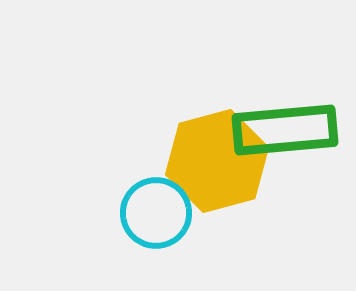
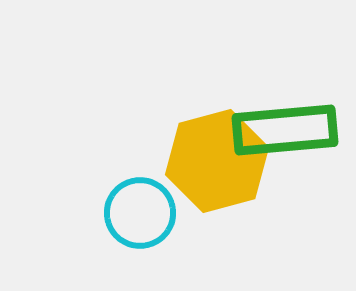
cyan circle: moved 16 px left
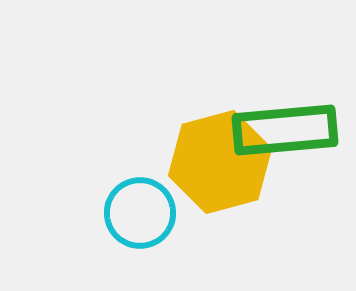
yellow hexagon: moved 3 px right, 1 px down
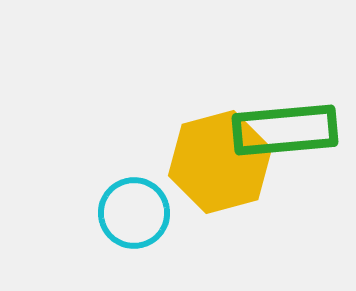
cyan circle: moved 6 px left
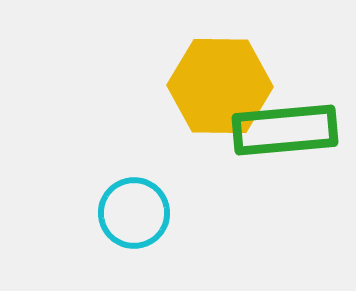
yellow hexagon: moved 76 px up; rotated 16 degrees clockwise
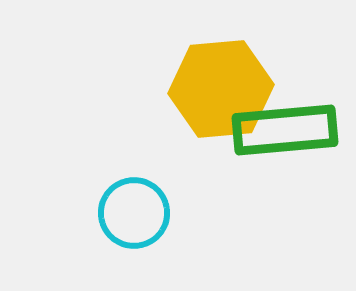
yellow hexagon: moved 1 px right, 3 px down; rotated 6 degrees counterclockwise
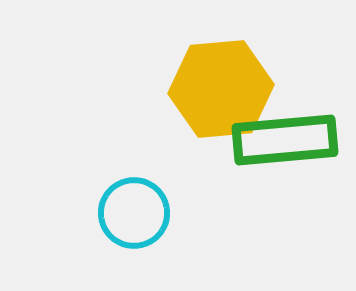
green rectangle: moved 10 px down
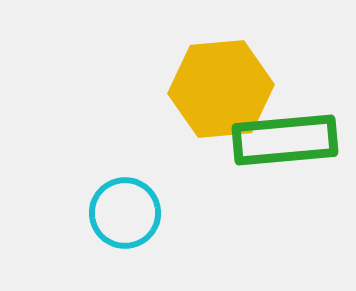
cyan circle: moved 9 px left
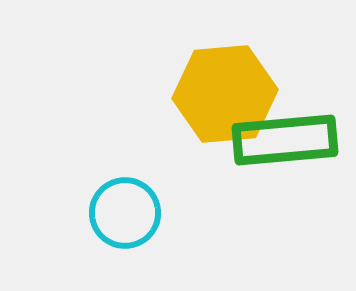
yellow hexagon: moved 4 px right, 5 px down
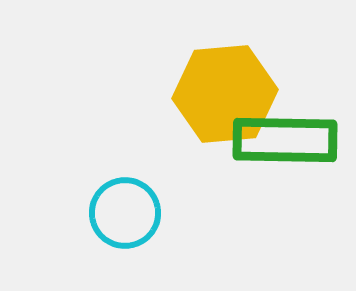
green rectangle: rotated 6 degrees clockwise
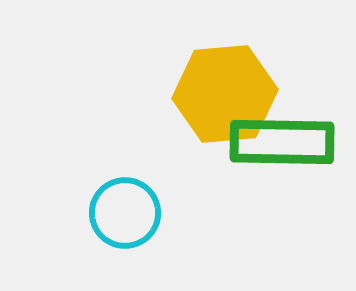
green rectangle: moved 3 px left, 2 px down
